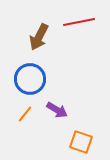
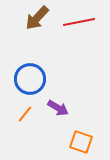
brown arrow: moved 2 px left, 19 px up; rotated 16 degrees clockwise
purple arrow: moved 1 px right, 2 px up
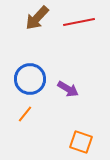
purple arrow: moved 10 px right, 19 px up
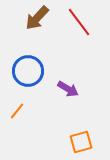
red line: rotated 64 degrees clockwise
blue circle: moved 2 px left, 8 px up
orange line: moved 8 px left, 3 px up
orange square: rotated 35 degrees counterclockwise
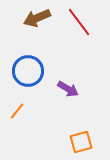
brown arrow: rotated 24 degrees clockwise
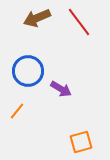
purple arrow: moved 7 px left
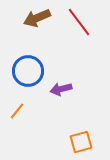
purple arrow: rotated 135 degrees clockwise
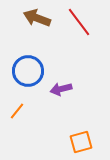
brown arrow: rotated 44 degrees clockwise
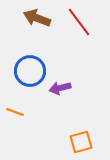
blue circle: moved 2 px right
purple arrow: moved 1 px left, 1 px up
orange line: moved 2 px left, 1 px down; rotated 72 degrees clockwise
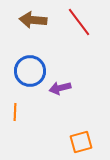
brown arrow: moved 4 px left, 2 px down; rotated 16 degrees counterclockwise
orange line: rotated 72 degrees clockwise
